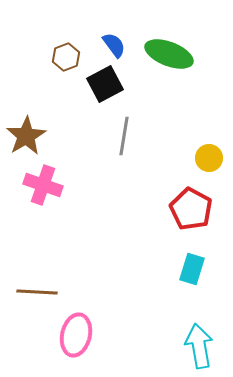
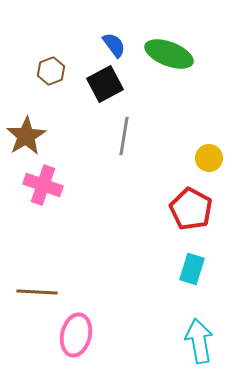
brown hexagon: moved 15 px left, 14 px down
cyan arrow: moved 5 px up
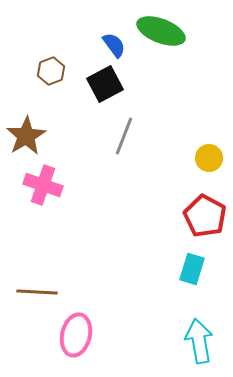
green ellipse: moved 8 px left, 23 px up
gray line: rotated 12 degrees clockwise
red pentagon: moved 14 px right, 7 px down
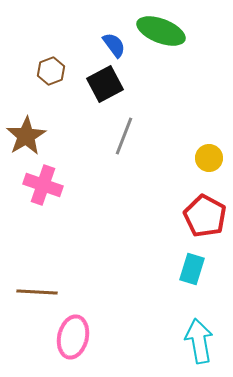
pink ellipse: moved 3 px left, 2 px down
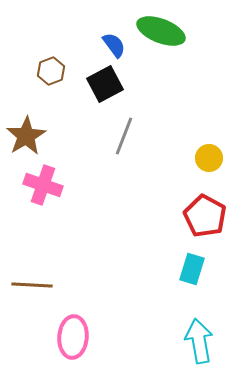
brown line: moved 5 px left, 7 px up
pink ellipse: rotated 9 degrees counterclockwise
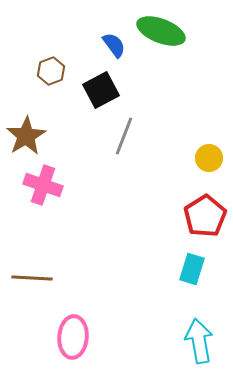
black square: moved 4 px left, 6 px down
red pentagon: rotated 12 degrees clockwise
brown line: moved 7 px up
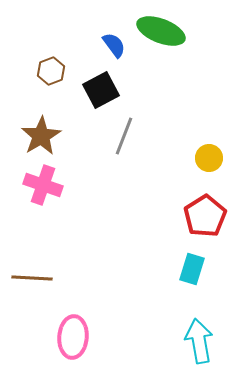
brown star: moved 15 px right
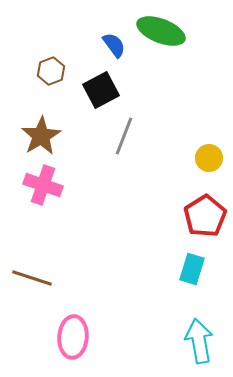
brown line: rotated 15 degrees clockwise
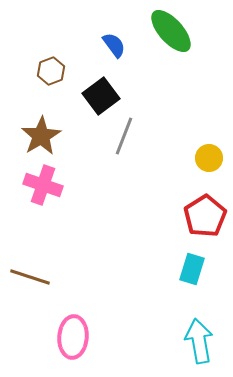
green ellipse: moved 10 px right; rotated 27 degrees clockwise
black square: moved 6 px down; rotated 9 degrees counterclockwise
brown line: moved 2 px left, 1 px up
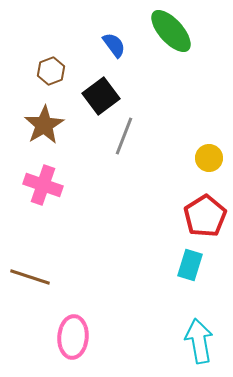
brown star: moved 3 px right, 11 px up
cyan rectangle: moved 2 px left, 4 px up
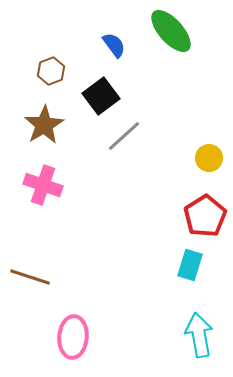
gray line: rotated 27 degrees clockwise
cyan arrow: moved 6 px up
